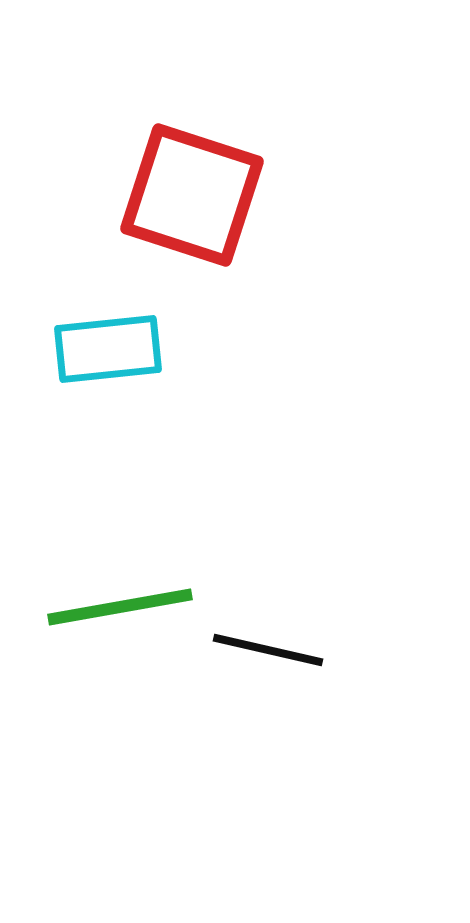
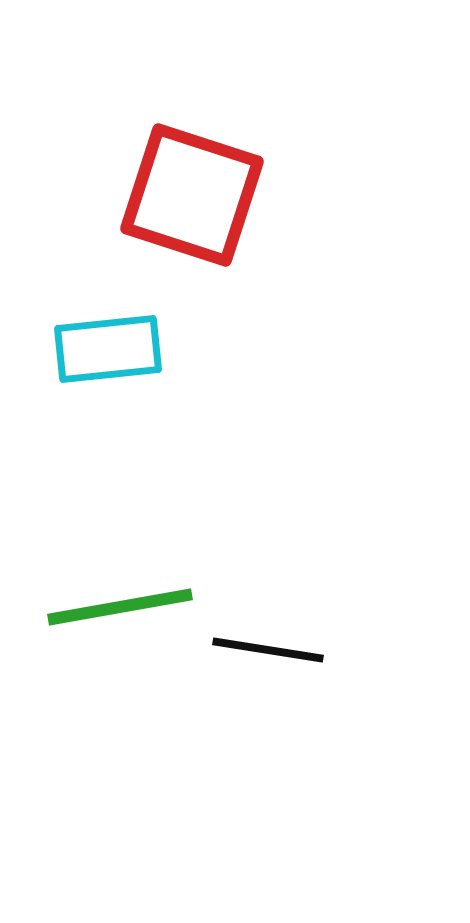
black line: rotated 4 degrees counterclockwise
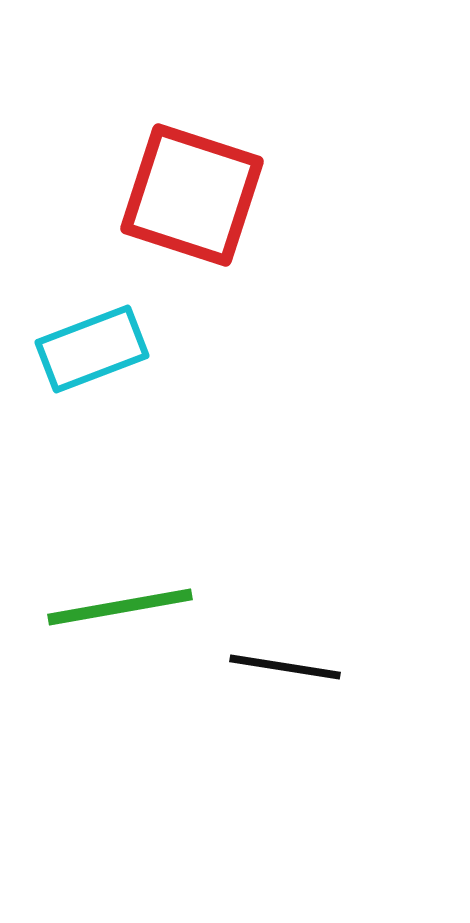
cyan rectangle: moved 16 px left; rotated 15 degrees counterclockwise
black line: moved 17 px right, 17 px down
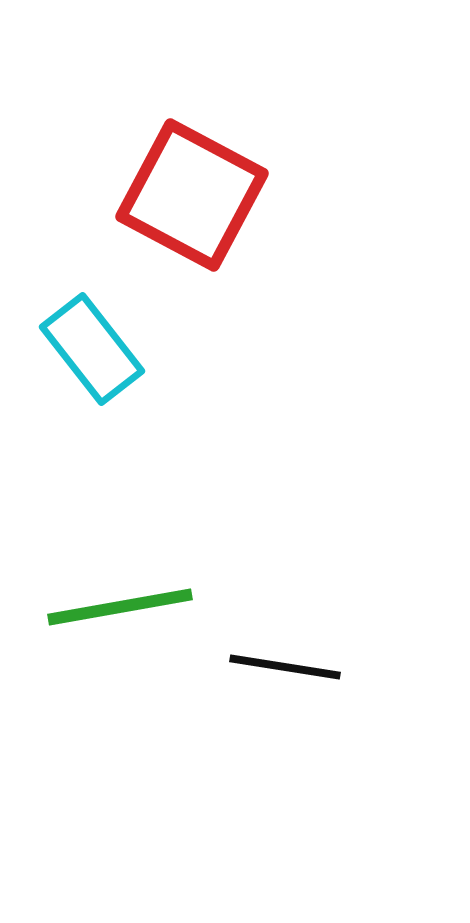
red square: rotated 10 degrees clockwise
cyan rectangle: rotated 73 degrees clockwise
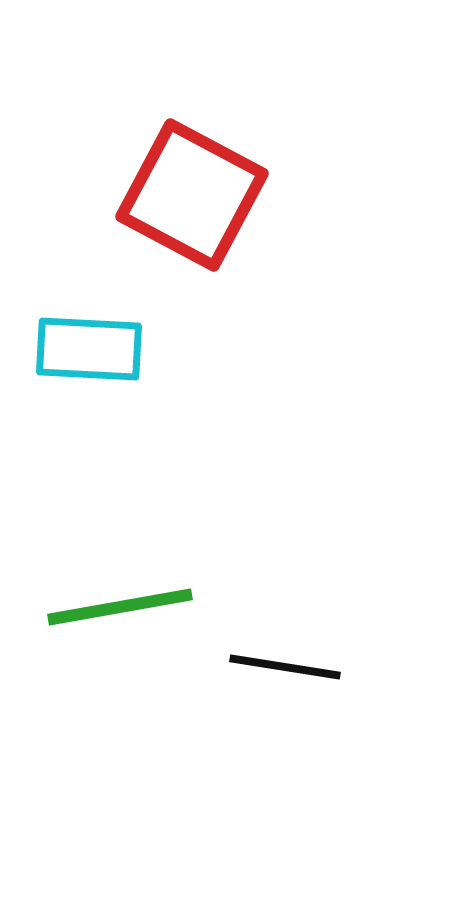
cyan rectangle: moved 3 px left; rotated 49 degrees counterclockwise
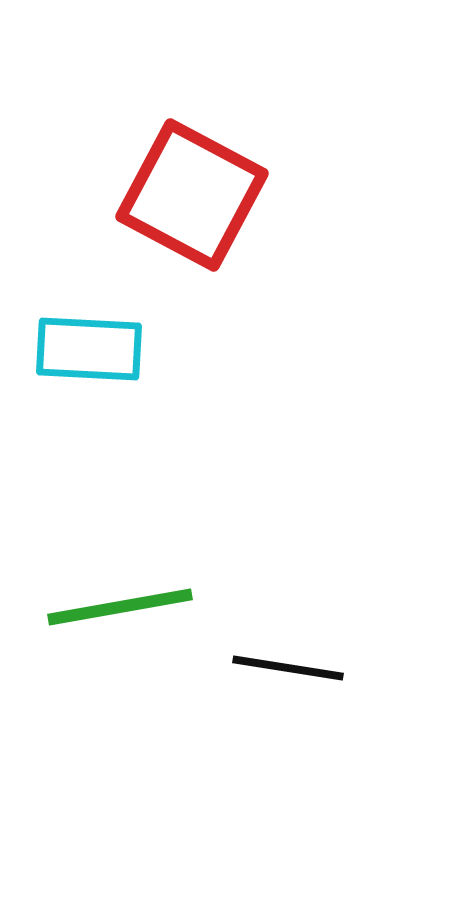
black line: moved 3 px right, 1 px down
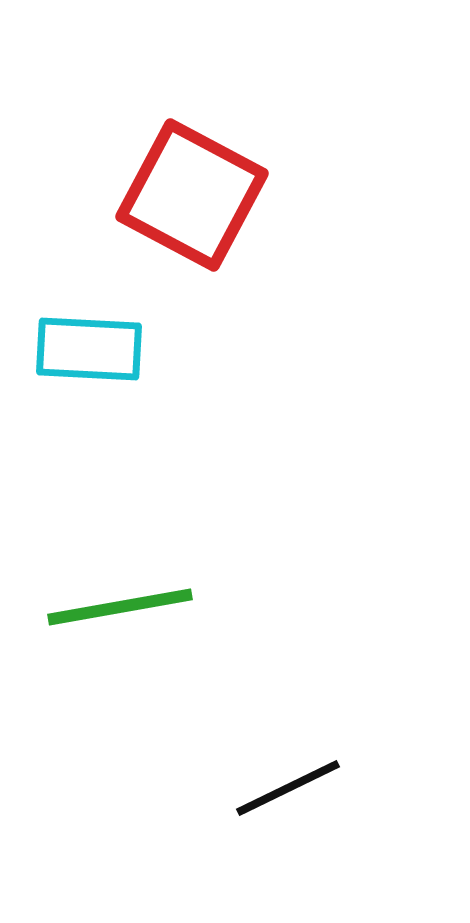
black line: moved 120 px down; rotated 35 degrees counterclockwise
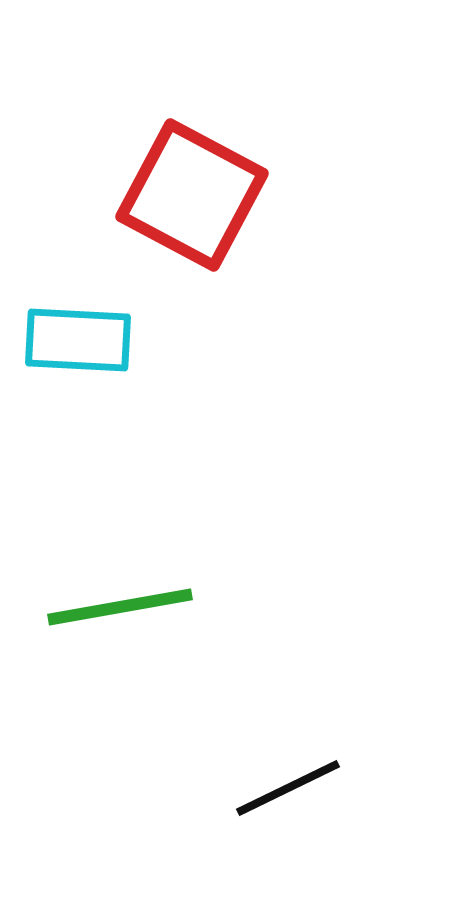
cyan rectangle: moved 11 px left, 9 px up
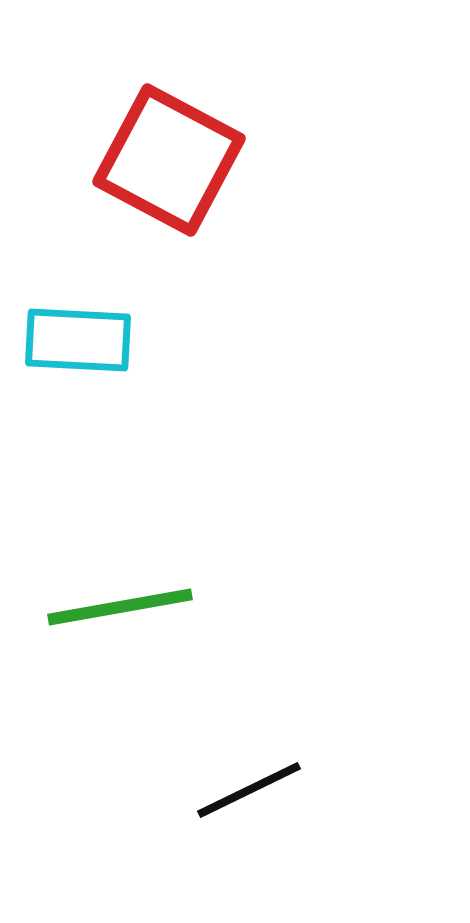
red square: moved 23 px left, 35 px up
black line: moved 39 px left, 2 px down
